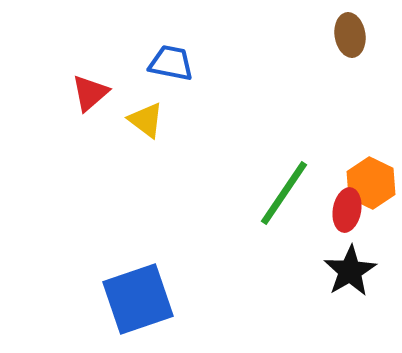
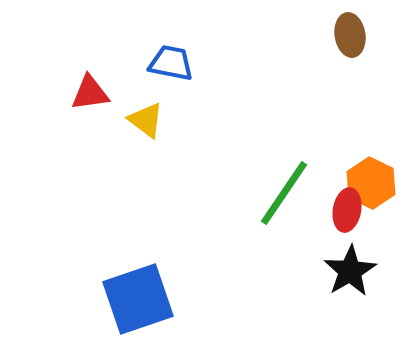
red triangle: rotated 33 degrees clockwise
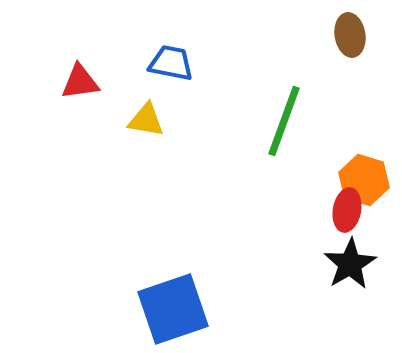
red triangle: moved 10 px left, 11 px up
yellow triangle: rotated 27 degrees counterclockwise
orange hexagon: moved 7 px left, 3 px up; rotated 9 degrees counterclockwise
green line: moved 72 px up; rotated 14 degrees counterclockwise
black star: moved 7 px up
blue square: moved 35 px right, 10 px down
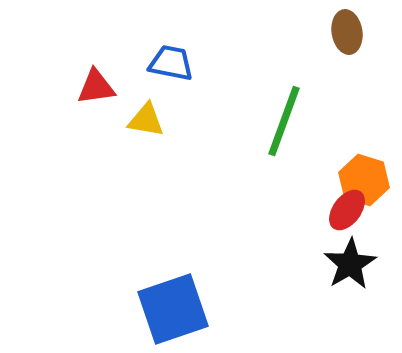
brown ellipse: moved 3 px left, 3 px up
red triangle: moved 16 px right, 5 px down
red ellipse: rotated 27 degrees clockwise
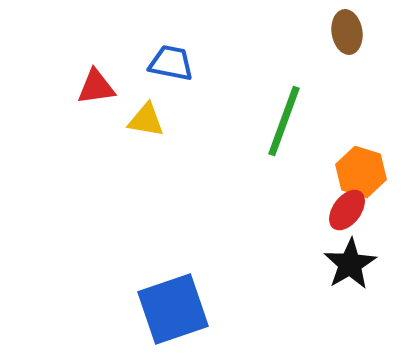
orange hexagon: moved 3 px left, 8 px up
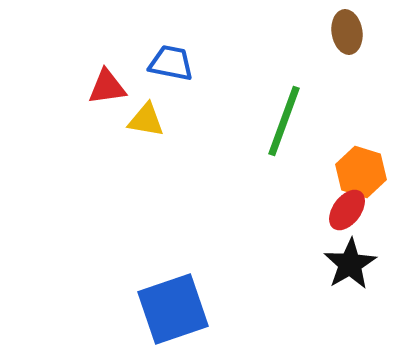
red triangle: moved 11 px right
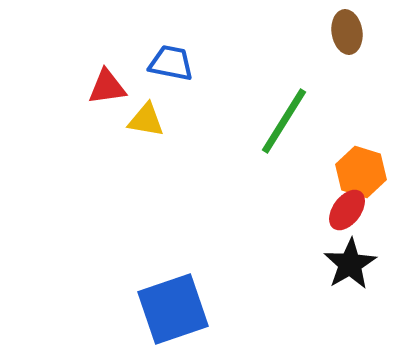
green line: rotated 12 degrees clockwise
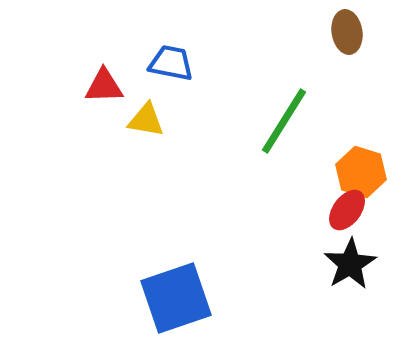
red triangle: moved 3 px left, 1 px up; rotated 6 degrees clockwise
blue square: moved 3 px right, 11 px up
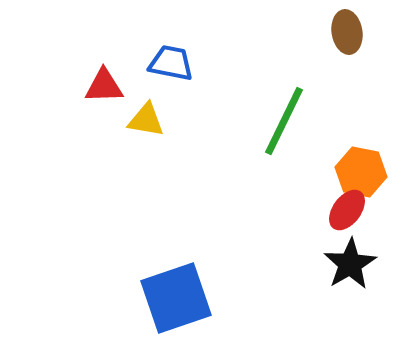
green line: rotated 6 degrees counterclockwise
orange hexagon: rotated 6 degrees counterclockwise
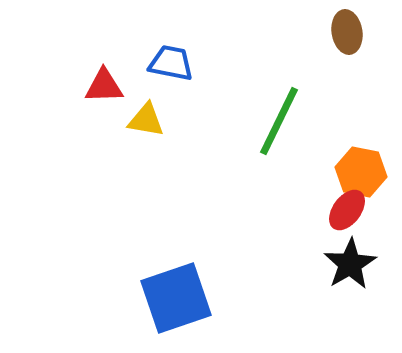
green line: moved 5 px left
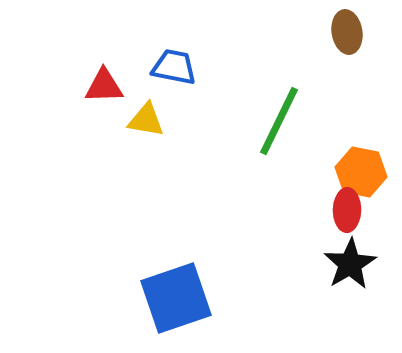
blue trapezoid: moved 3 px right, 4 px down
red ellipse: rotated 36 degrees counterclockwise
